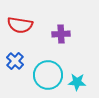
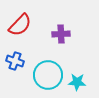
red semicircle: rotated 55 degrees counterclockwise
blue cross: rotated 24 degrees counterclockwise
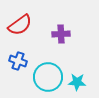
red semicircle: rotated 10 degrees clockwise
blue cross: moved 3 px right
cyan circle: moved 2 px down
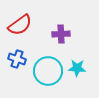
blue cross: moved 1 px left, 2 px up
cyan circle: moved 6 px up
cyan star: moved 14 px up
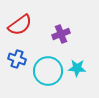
purple cross: rotated 18 degrees counterclockwise
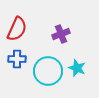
red semicircle: moved 3 px left, 4 px down; rotated 30 degrees counterclockwise
blue cross: rotated 18 degrees counterclockwise
cyan star: rotated 18 degrees clockwise
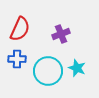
red semicircle: moved 3 px right
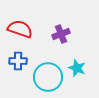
red semicircle: rotated 95 degrees counterclockwise
blue cross: moved 1 px right, 2 px down
cyan circle: moved 6 px down
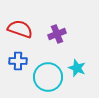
purple cross: moved 4 px left
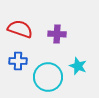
purple cross: rotated 24 degrees clockwise
cyan star: moved 1 px right, 2 px up
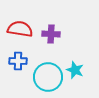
red semicircle: rotated 10 degrees counterclockwise
purple cross: moved 6 px left
cyan star: moved 3 px left, 4 px down
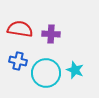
blue cross: rotated 12 degrees clockwise
cyan circle: moved 2 px left, 4 px up
